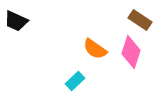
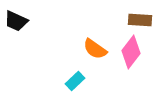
brown rectangle: rotated 30 degrees counterclockwise
pink diamond: rotated 20 degrees clockwise
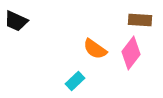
pink diamond: moved 1 px down
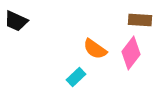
cyan rectangle: moved 1 px right, 4 px up
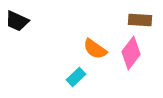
black trapezoid: moved 1 px right
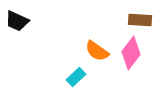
orange semicircle: moved 2 px right, 2 px down
